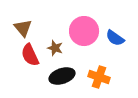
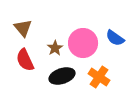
pink circle: moved 1 px left, 12 px down
brown star: rotated 21 degrees clockwise
red semicircle: moved 5 px left, 5 px down
orange cross: rotated 15 degrees clockwise
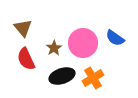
brown star: moved 1 px left
red semicircle: moved 1 px right, 1 px up
orange cross: moved 6 px left, 1 px down; rotated 25 degrees clockwise
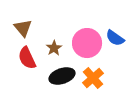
pink circle: moved 4 px right
red semicircle: moved 1 px right, 1 px up
orange cross: rotated 10 degrees counterclockwise
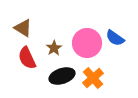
brown triangle: rotated 18 degrees counterclockwise
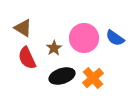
pink circle: moved 3 px left, 5 px up
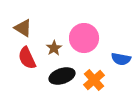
blue semicircle: moved 6 px right, 21 px down; rotated 24 degrees counterclockwise
orange cross: moved 1 px right, 2 px down
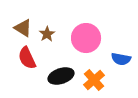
pink circle: moved 2 px right
brown star: moved 7 px left, 14 px up
black ellipse: moved 1 px left
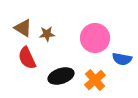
brown star: rotated 28 degrees clockwise
pink circle: moved 9 px right
blue semicircle: moved 1 px right
orange cross: moved 1 px right
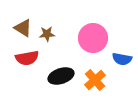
pink circle: moved 2 px left
red semicircle: rotated 75 degrees counterclockwise
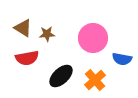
black ellipse: rotated 25 degrees counterclockwise
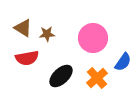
blue semicircle: moved 1 px right, 3 px down; rotated 66 degrees counterclockwise
orange cross: moved 2 px right, 2 px up
